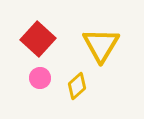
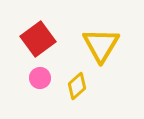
red square: rotated 12 degrees clockwise
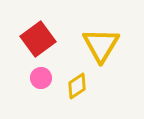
pink circle: moved 1 px right
yellow diamond: rotated 8 degrees clockwise
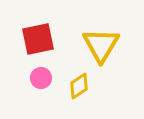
red square: rotated 24 degrees clockwise
yellow diamond: moved 2 px right
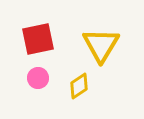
pink circle: moved 3 px left
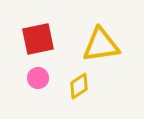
yellow triangle: rotated 51 degrees clockwise
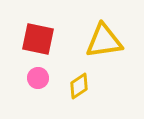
red square: rotated 24 degrees clockwise
yellow triangle: moved 3 px right, 4 px up
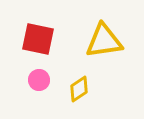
pink circle: moved 1 px right, 2 px down
yellow diamond: moved 3 px down
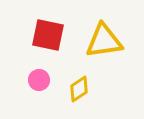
red square: moved 10 px right, 4 px up
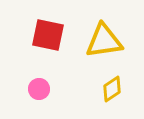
pink circle: moved 9 px down
yellow diamond: moved 33 px right
